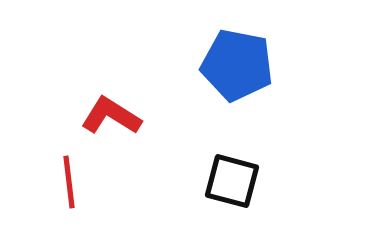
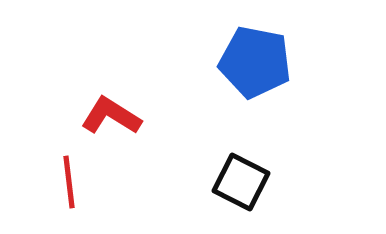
blue pentagon: moved 18 px right, 3 px up
black square: moved 9 px right, 1 px down; rotated 12 degrees clockwise
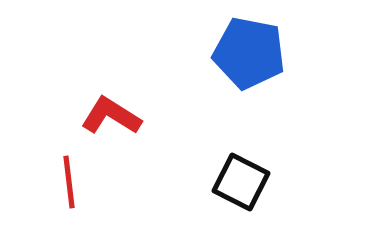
blue pentagon: moved 6 px left, 9 px up
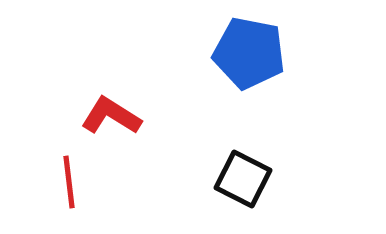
black square: moved 2 px right, 3 px up
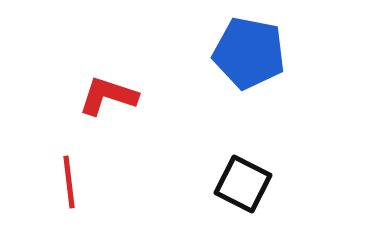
red L-shape: moved 3 px left, 20 px up; rotated 14 degrees counterclockwise
black square: moved 5 px down
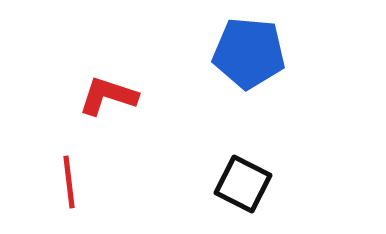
blue pentagon: rotated 6 degrees counterclockwise
